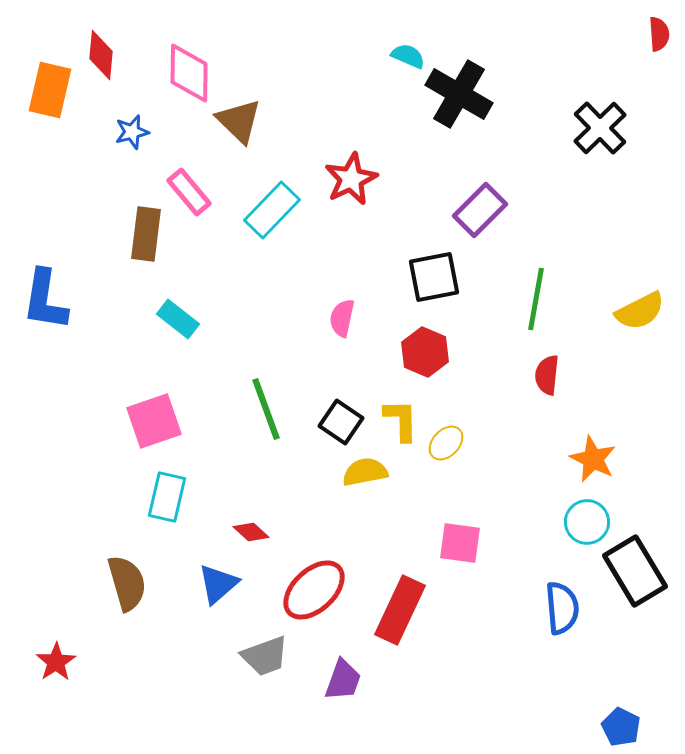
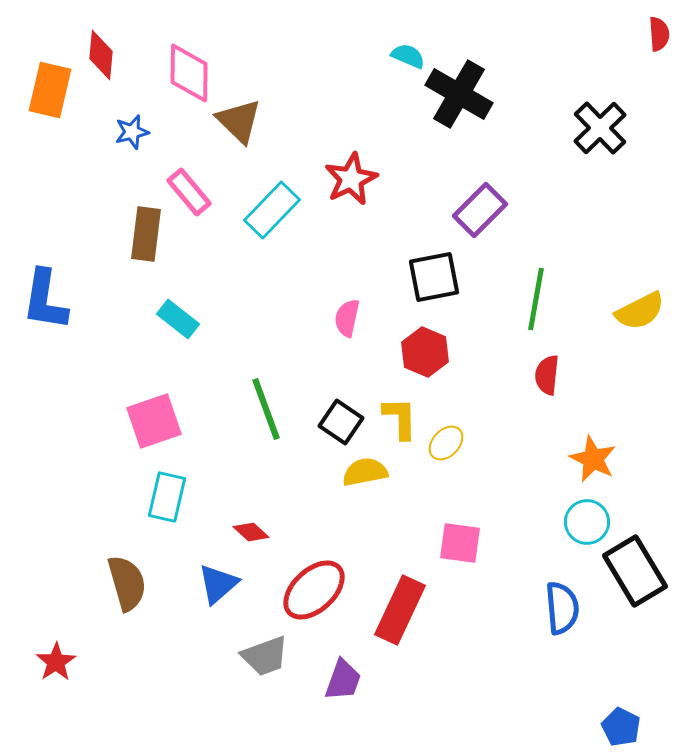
pink semicircle at (342, 318): moved 5 px right
yellow L-shape at (401, 420): moved 1 px left, 2 px up
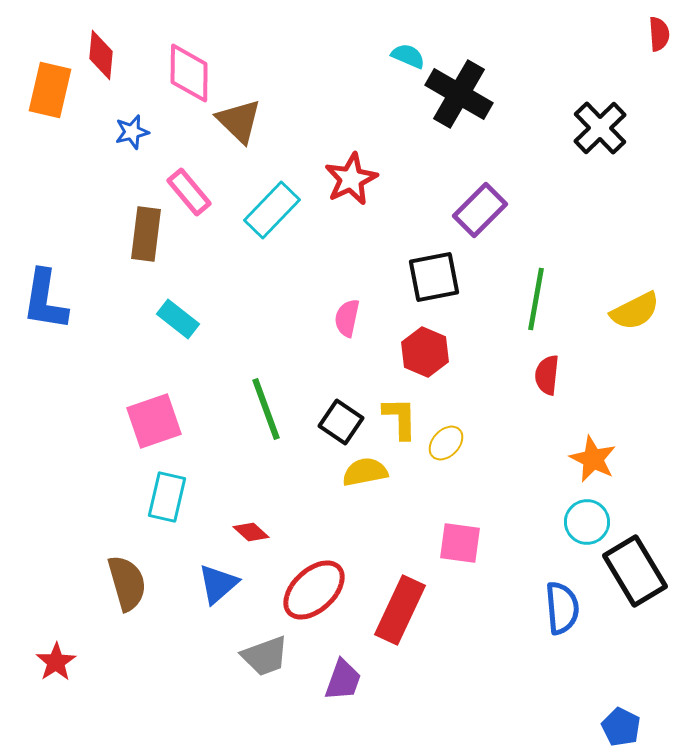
yellow semicircle at (640, 311): moved 5 px left
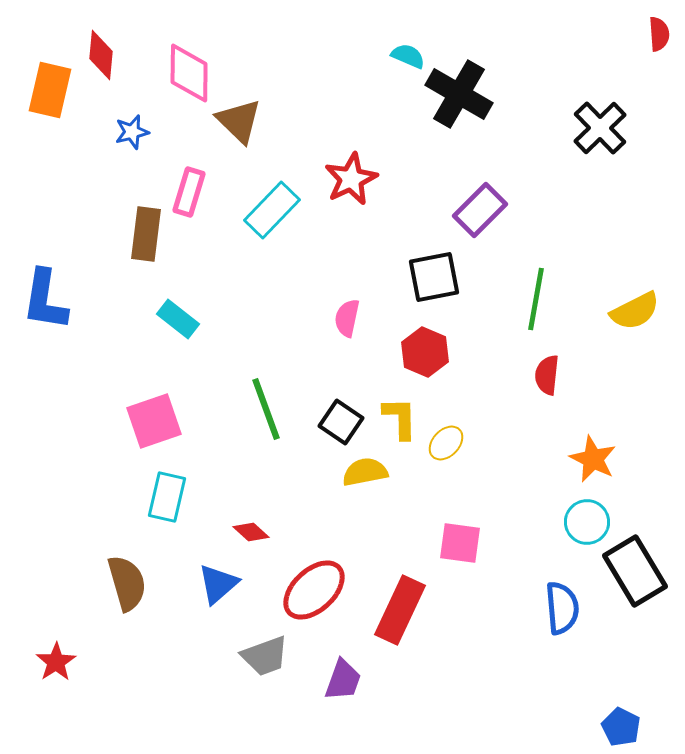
pink rectangle at (189, 192): rotated 57 degrees clockwise
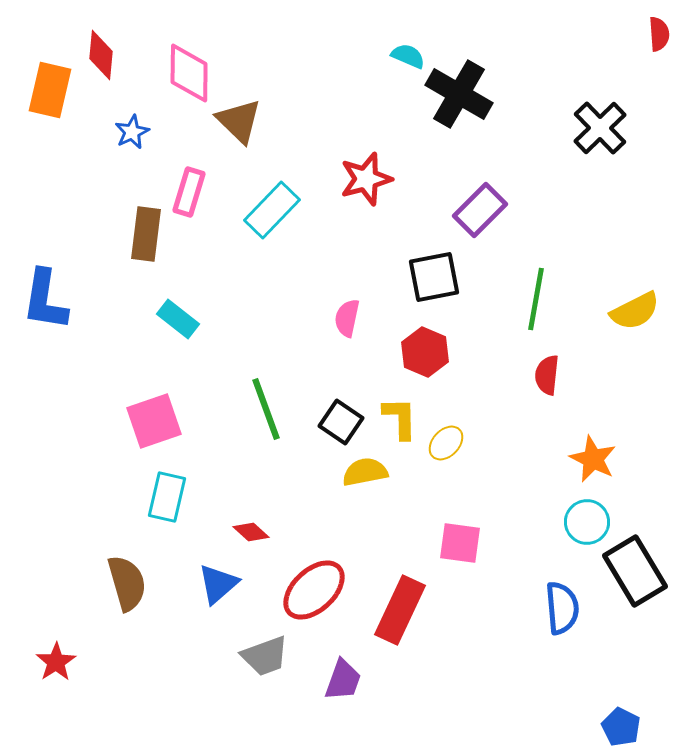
blue star at (132, 132): rotated 12 degrees counterclockwise
red star at (351, 179): moved 15 px right; rotated 10 degrees clockwise
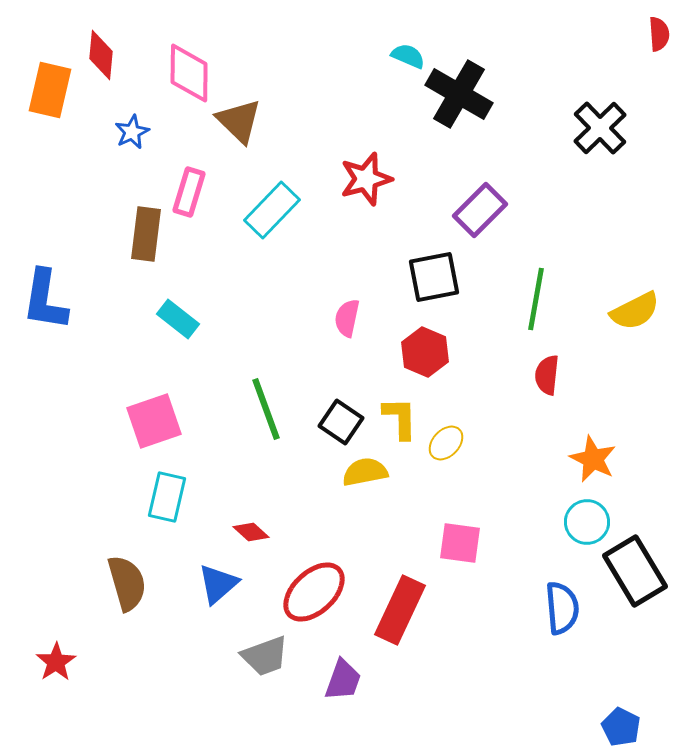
red ellipse at (314, 590): moved 2 px down
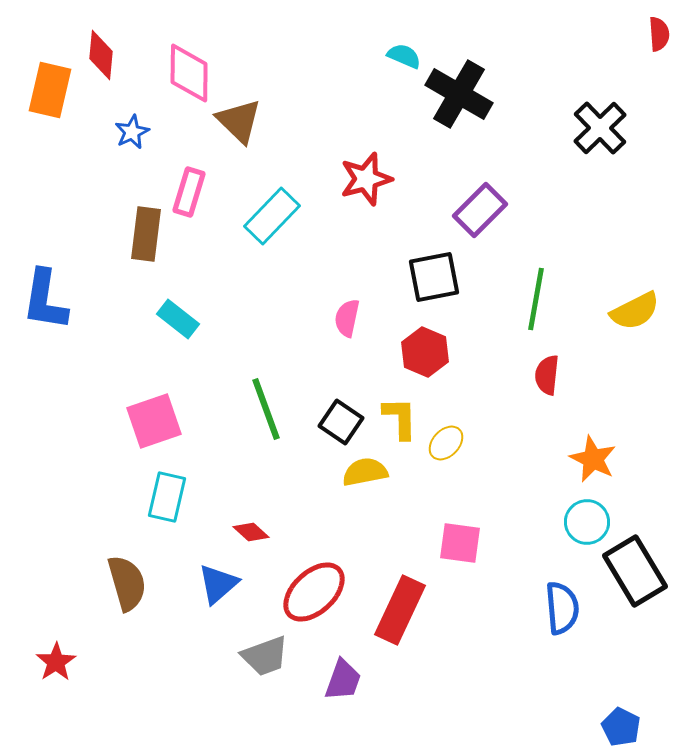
cyan semicircle at (408, 56): moved 4 px left
cyan rectangle at (272, 210): moved 6 px down
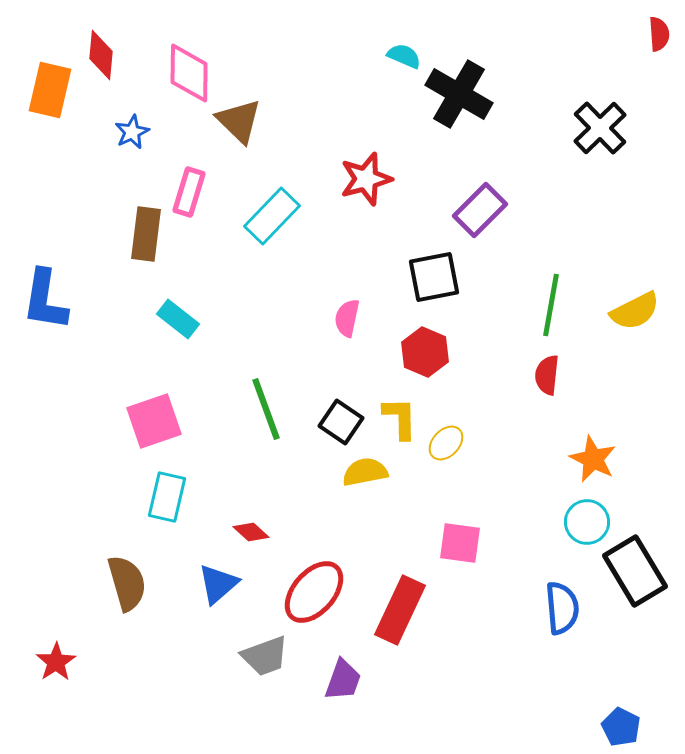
green line at (536, 299): moved 15 px right, 6 px down
red ellipse at (314, 592): rotated 6 degrees counterclockwise
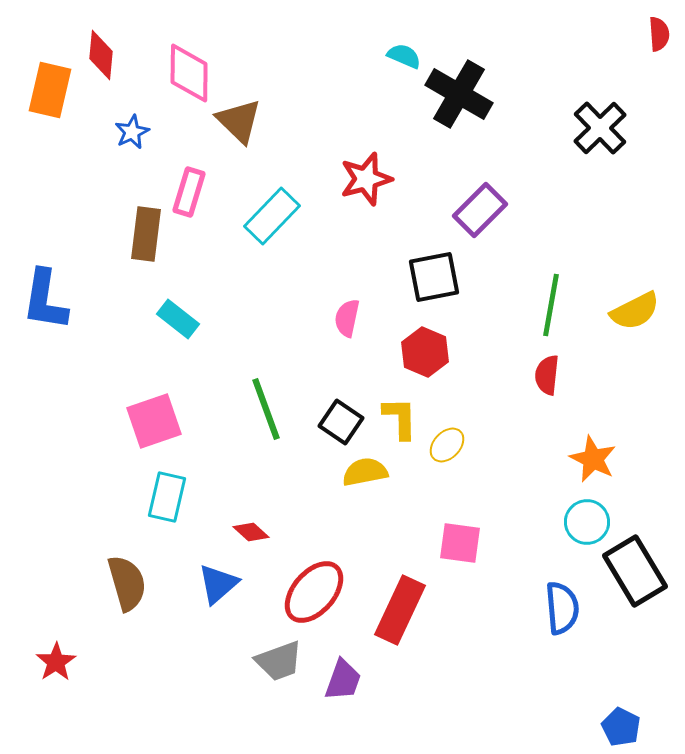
yellow ellipse at (446, 443): moved 1 px right, 2 px down
gray trapezoid at (265, 656): moved 14 px right, 5 px down
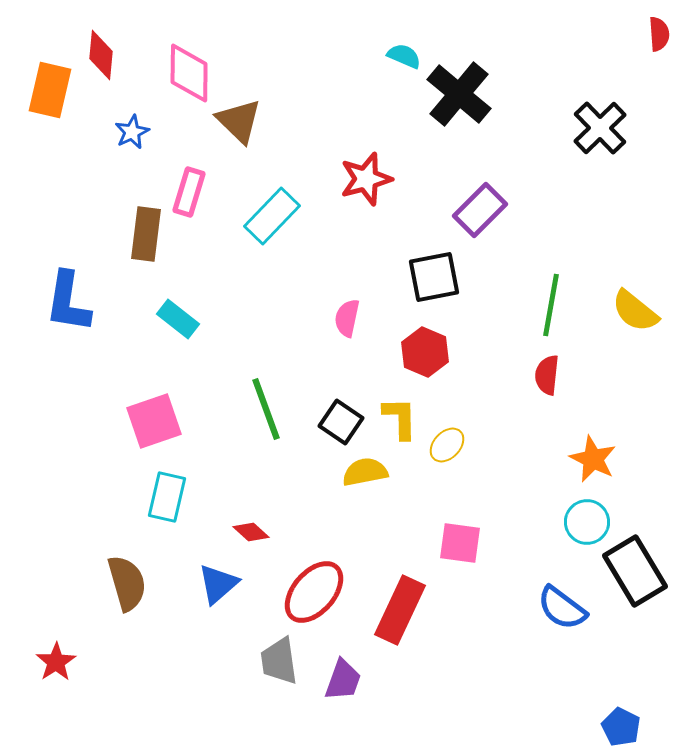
black cross at (459, 94): rotated 10 degrees clockwise
blue L-shape at (45, 300): moved 23 px right, 2 px down
yellow semicircle at (635, 311): rotated 66 degrees clockwise
blue semicircle at (562, 608): rotated 132 degrees clockwise
gray trapezoid at (279, 661): rotated 102 degrees clockwise
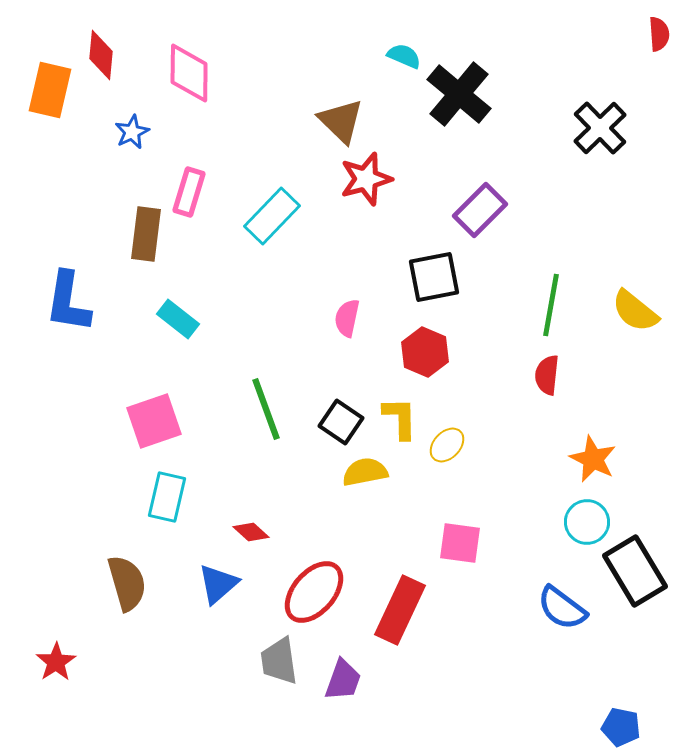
brown triangle at (239, 121): moved 102 px right
blue pentagon at (621, 727): rotated 15 degrees counterclockwise
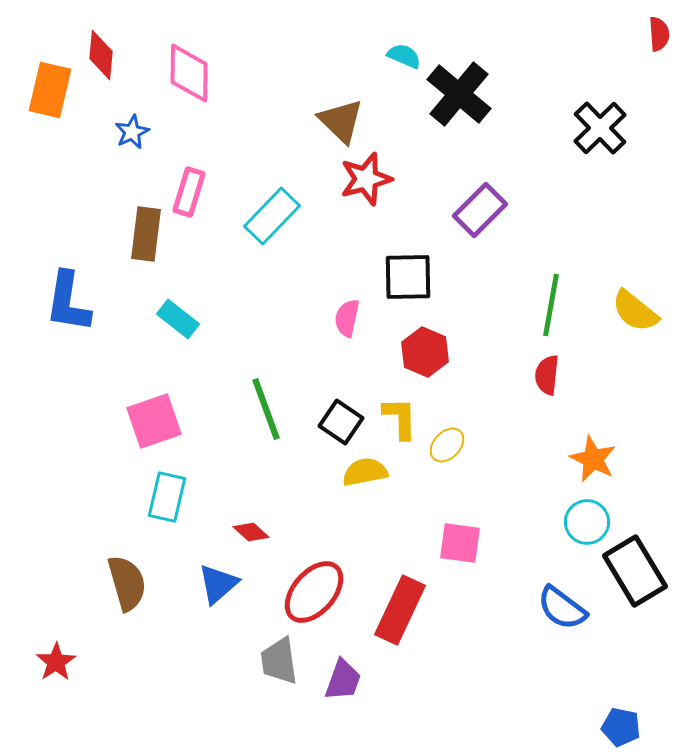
black square at (434, 277): moved 26 px left; rotated 10 degrees clockwise
